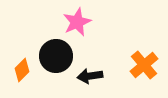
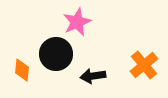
black circle: moved 2 px up
orange diamond: rotated 40 degrees counterclockwise
black arrow: moved 3 px right
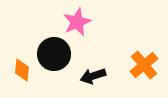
black circle: moved 2 px left
black arrow: rotated 10 degrees counterclockwise
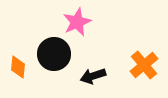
orange diamond: moved 4 px left, 3 px up
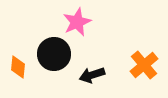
black arrow: moved 1 px left, 1 px up
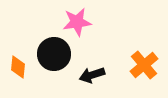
pink star: rotated 16 degrees clockwise
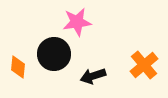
black arrow: moved 1 px right, 1 px down
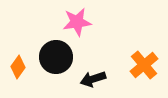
black circle: moved 2 px right, 3 px down
orange diamond: rotated 30 degrees clockwise
black arrow: moved 3 px down
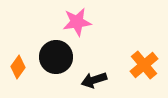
black arrow: moved 1 px right, 1 px down
